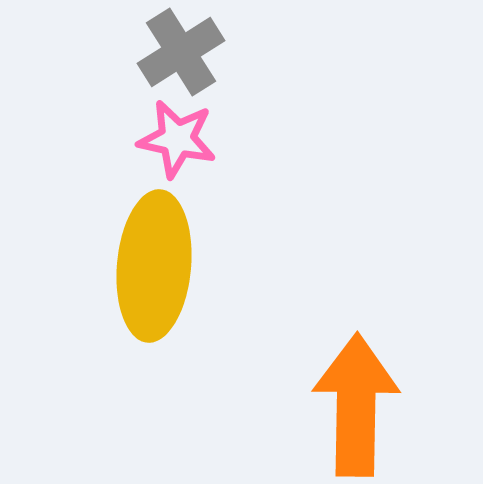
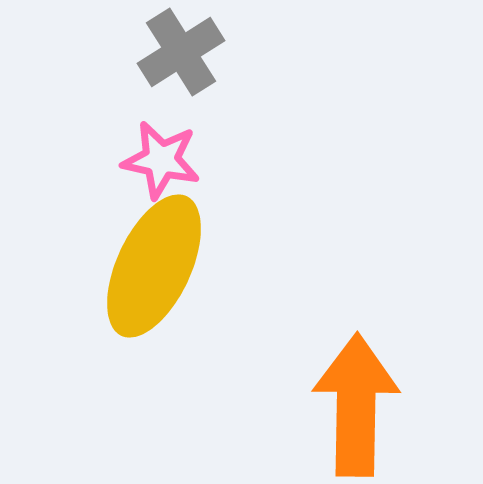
pink star: moved 16 px left, 21 px down
yellow ellipse: rotated 20 degrees clockwise
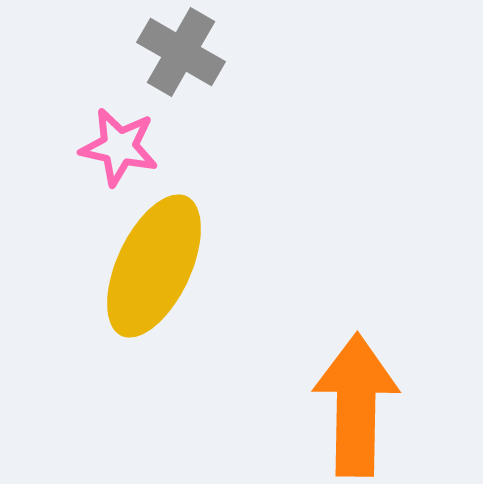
gray cross: rotated 28 degrees counterclockwise
pink star: moved 42 px left, 13 px up
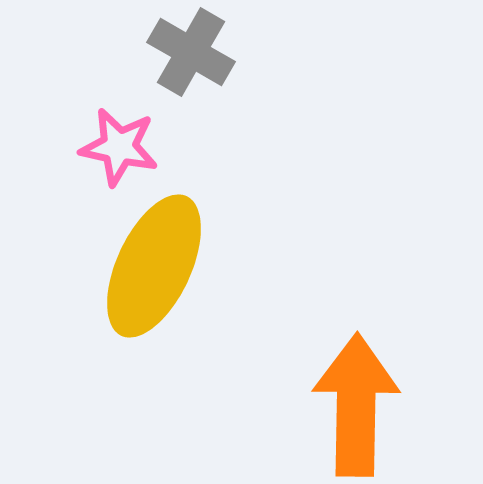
gray cross: moved 10 px right
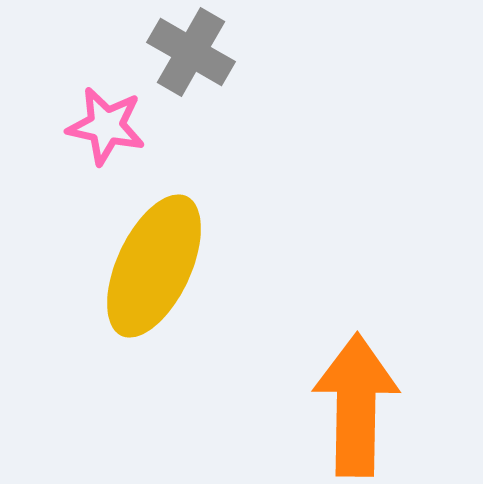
pink star: moved 13 px left, 21 px up
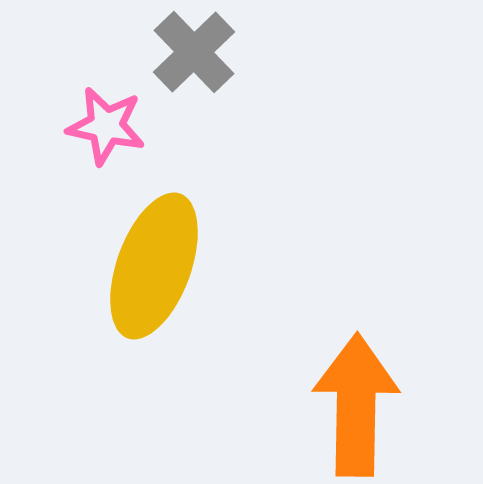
gray cross: moved 3 px right; rotated 16 degrees clockwise
yellow ellipse: rotated 5 degrees counterclockwise
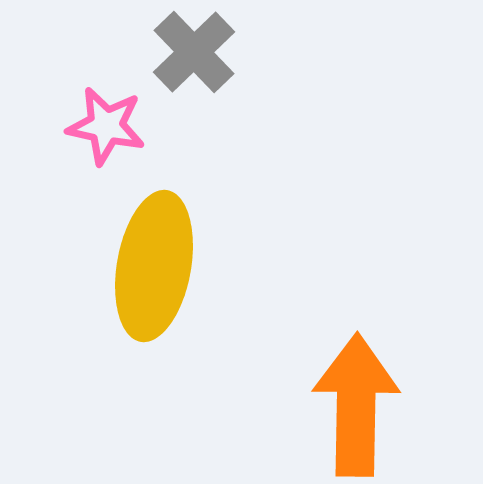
yellow ellipse: rotated 10 degrees counterclockwise
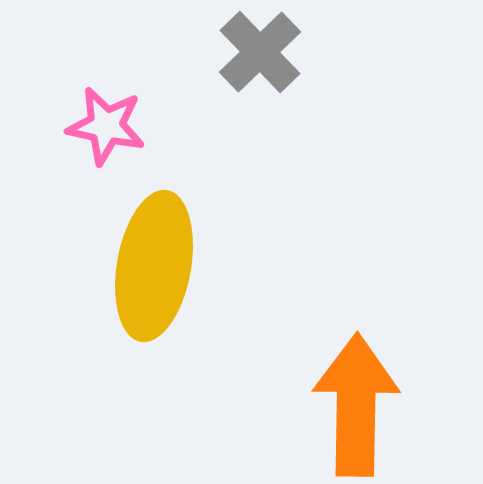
gray cross: moved 66 px right
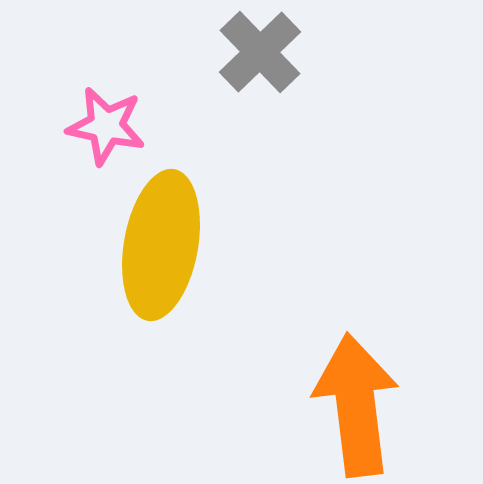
yellow ellipse: moved 7 px right, 21 px up
orange arrow: rotated 8 degrees counterclockwise
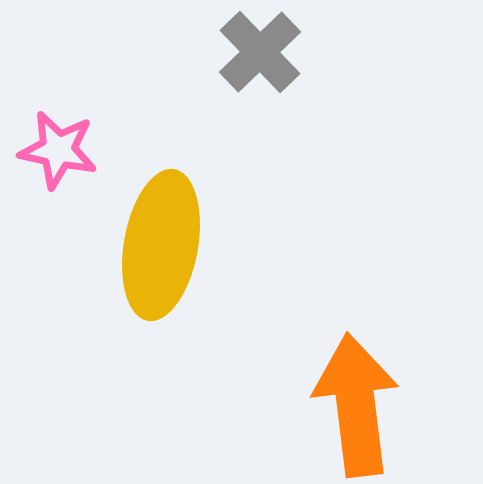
pink star: moved 48 px left, 24 px down
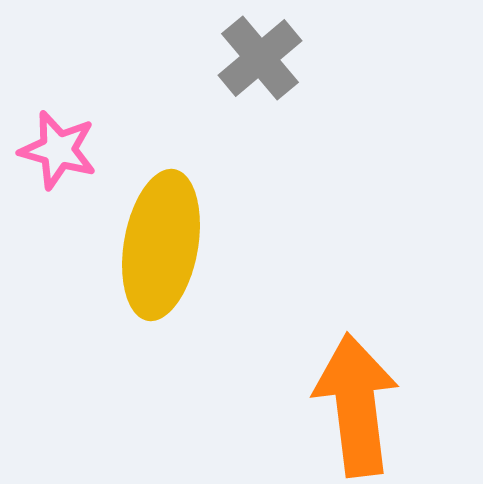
gray cross: moved 6 px down; rotated 4 degrees clockwise
pink star: rotated 4 degrees clockwise
